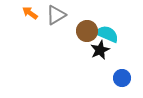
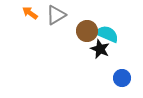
black star: moved 1 px up; rotated 24 degrees counterclockwise
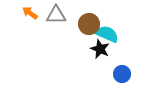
gray triangle: rotated 30 degrees clockwise
brown circle: moved 2 px right, 7 px up
blue circle: moved 4 px up
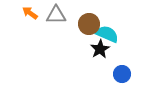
black star: rotated 18 degrees clockwise
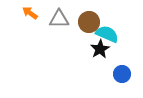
gray triangle: moved 3 px right, 4 px down
brown circle: moved 2 px up
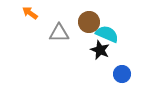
gray triangle: moved 14 px down
black star: moved 1 px down; rotated 18 degrees counterclockwise
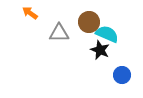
blue circle: moved 1 px down
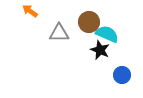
orange arrow: moved 2 px up
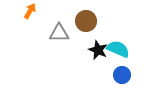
orange arrow: rotated 84 degrees clockwise
brown circle: moved 3 px left, 1 px up
cyan semicircle: moved 11 px right, 15 px down
black star: moved 2 px left
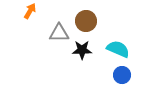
black star: moved 16 px left; rotated 24 degrees counterclockwise
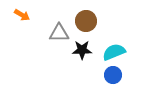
orange arrow: moved 8 px left, 4 px down; rotated 91 degrees clockwise
cyan semicircle: moved 4 px left, 3 px down; rotated 45 degrees counterclockwise
blue circle: moved 9 px left
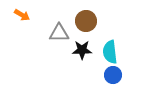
cyan semicircle: moved 4 px left; rotated 75 degrees counterclockwise
